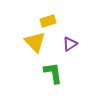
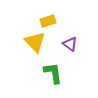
purple triangle: rotated 49 degrees counterclockwise
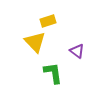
purple triangle: moved 7 px right, 7 px down
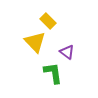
yellow rectangle: rotated 63 degrees clockwise
purple triangle: moved 10 px left, 1 px down
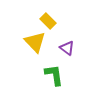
purple triangle: moved 4 px up
green L-shape: moved 1 px right, 2 px down
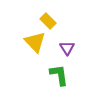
purple triangle: rotated 21 degrees clockwise
green L-shape: moved 5 px right
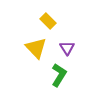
yellow triangle: moved 1 px right, 6 px down
green L-shape: rotated 40 degrees clockwise
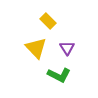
green L-shape: rotated 85 degrees clockwise
